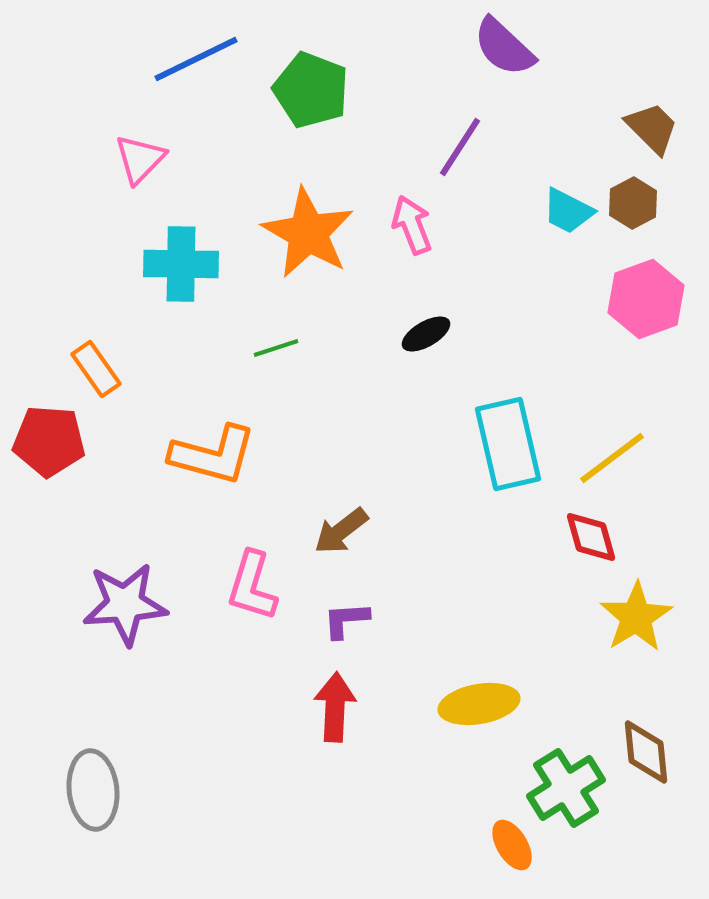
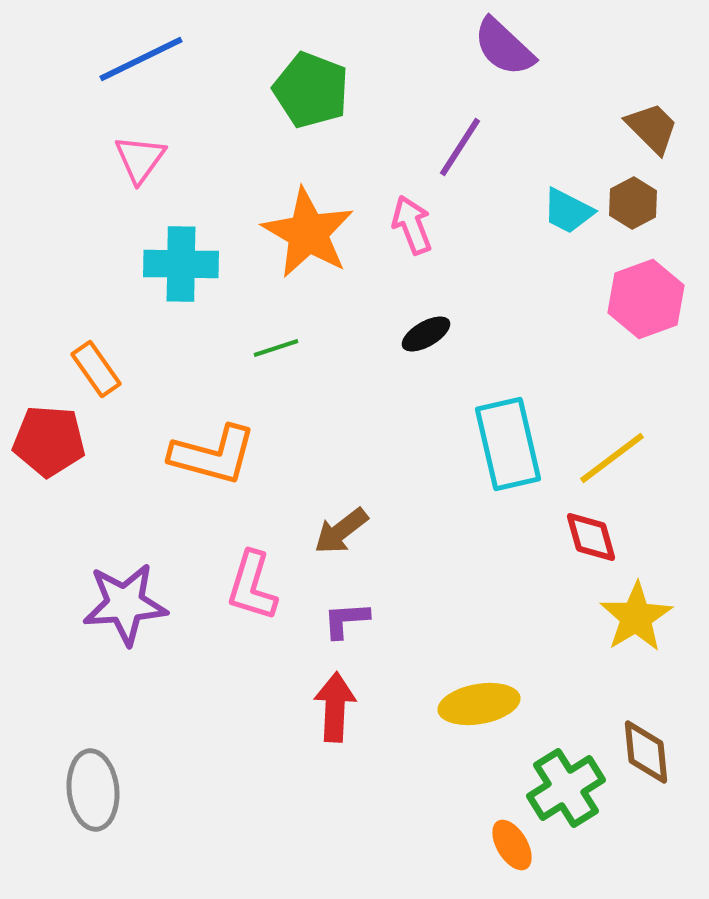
blue line: moved 55 px left
pink triangle: rotated 8 degrees counterclockwise
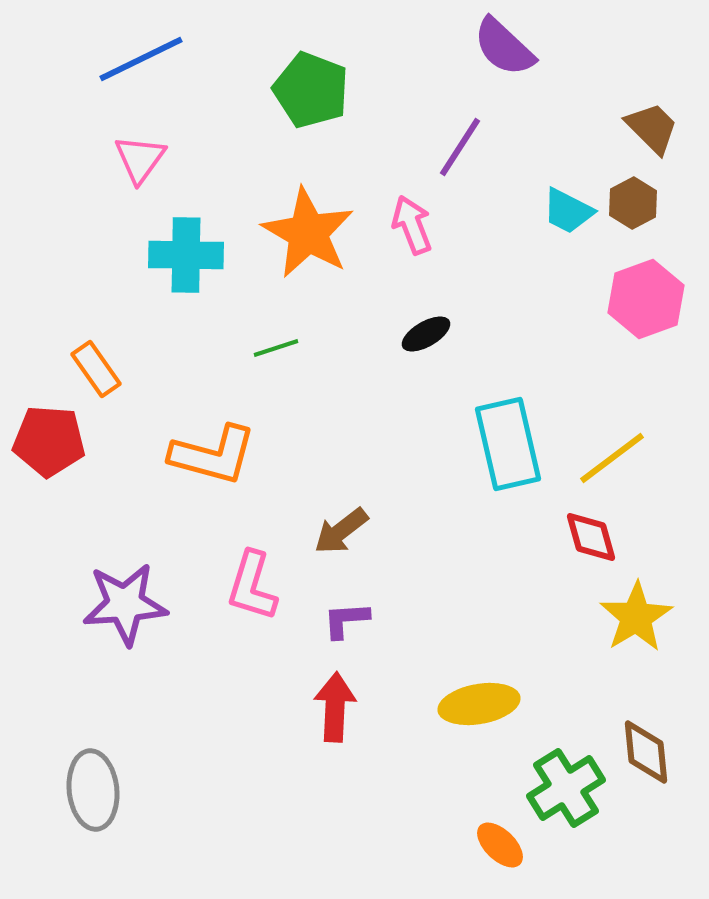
cyan cross: moved 5 px right, 9 px up
orange ellipse: moved 12 px left; rotated 15 degrees counterclockwise
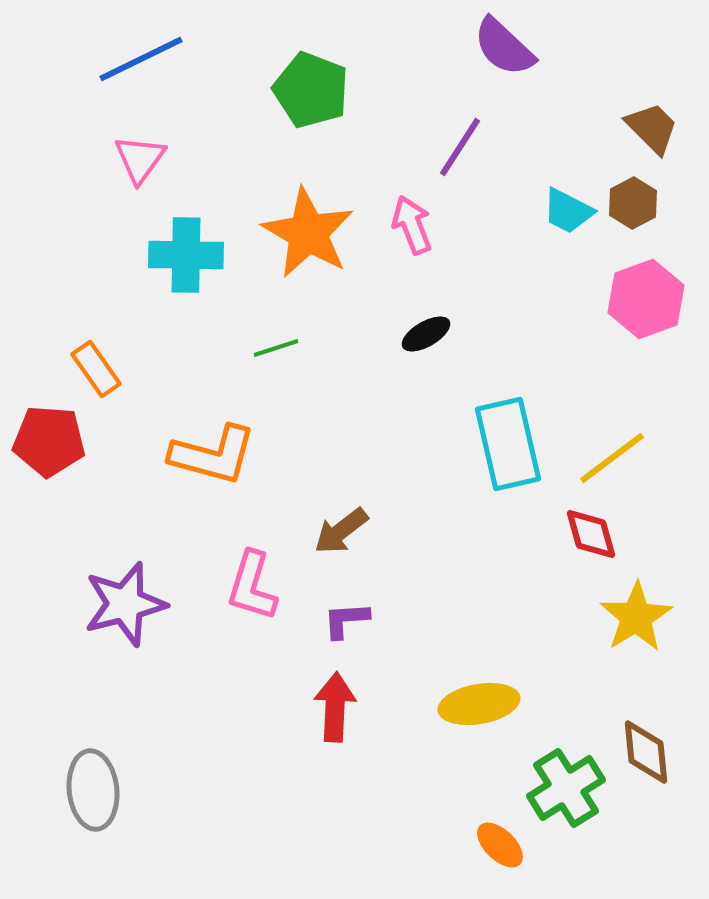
red diamond: moved 3 px up
purple star: rotated 10 degrees counterclockwise
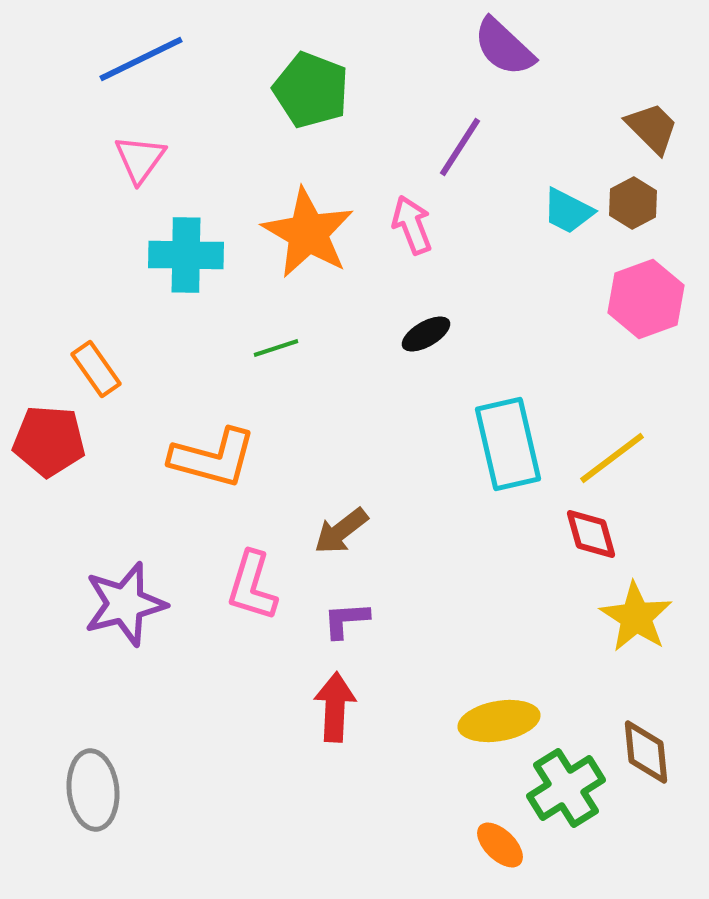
orange L-shape: moved 3 px down
yellow star: rotated 8 degrees counterclockwise
yellow ellipse: moved 20 px right, 17 px down
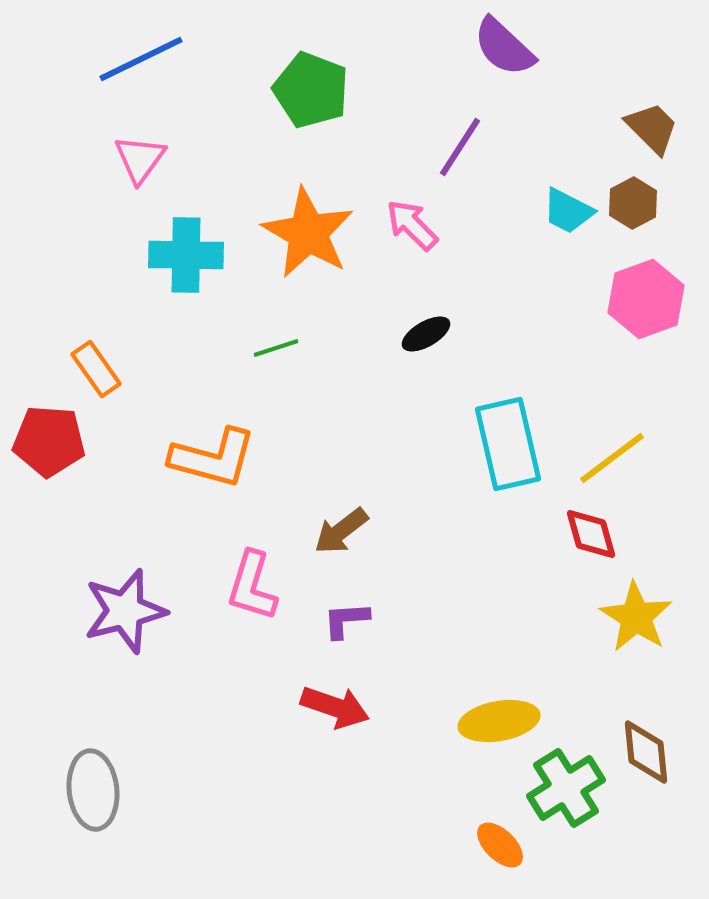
pink arrow: rotated 24 degrees counterclockwise
purple star: moved 7 px down
red arrow: rotated 106 degrees clockwise
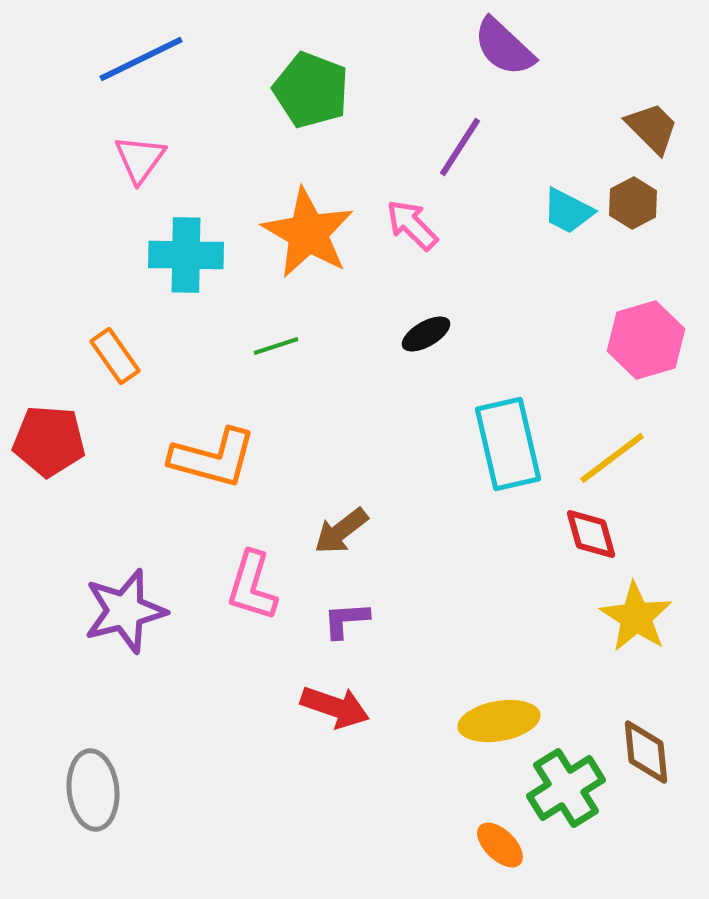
pink hexagon: moved 41 px down; rotated 4 degrees clockwise
green line: moved 2 px up
orange rectangle: moved 19 px right, 13 px up
